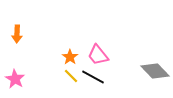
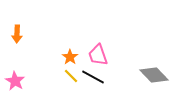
pink trapezoid: rotated 20 degrees clockwise
gray diamond: moved 1 px left, 4 px down
pink star: moved 2 px down
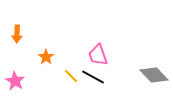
orange star: moved 24 px left
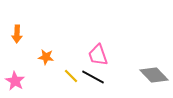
orange star: rotated 28 degrees counterclockwise
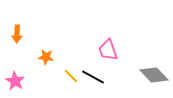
pink trapezoid: moved 10 px right, 5 px up
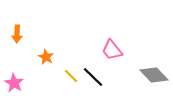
pink trapezoid: moved 4 px right; rotated 20 degrees counterclockwise
orange star: rotated 21 degrees clockwise
black line: rotated 15 degrees clockwise
pink star: moved 1 px left, 2 px down
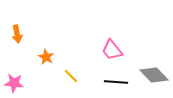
orange arrow: rotated 12 degrees counterclockwise
black line: moved 23 px right, 5 px down; rotated 40 degrees counterclockwise
pink star: rotated 24 degrees counterclockwise
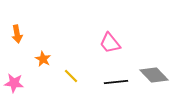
pink trapezoid: moved 2 px left, 7 px up
orange star: moved 3 px left, 2 px down
black line: rotated 10 degrees counterclockwise
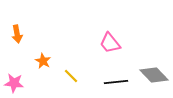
orange star: moved 2 px down
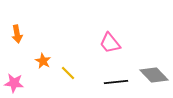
yellow line: moved 3 px left, 3 px up
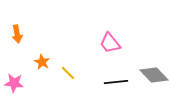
orange star: moved 1 px left, 1 px down
